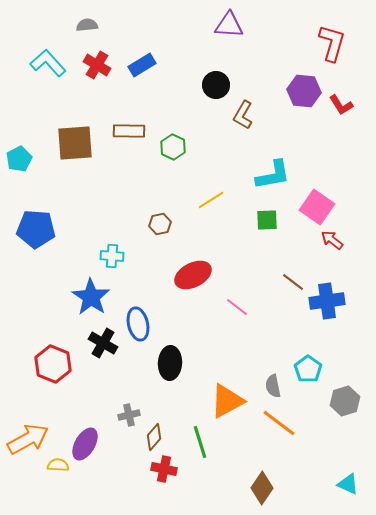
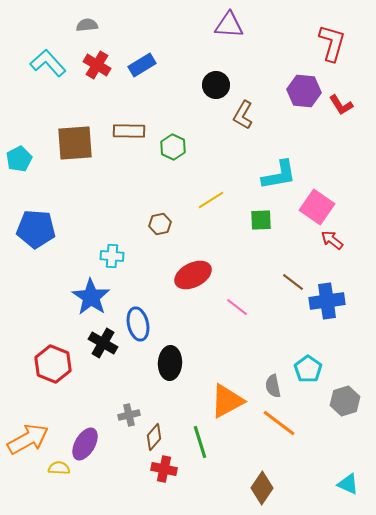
cyan L-shape at (273, 175): moved 6 px right
green square at (267, 220): moved 6 px left
yellow semicircle at (58, 465): moved 1 px right, 3 px down
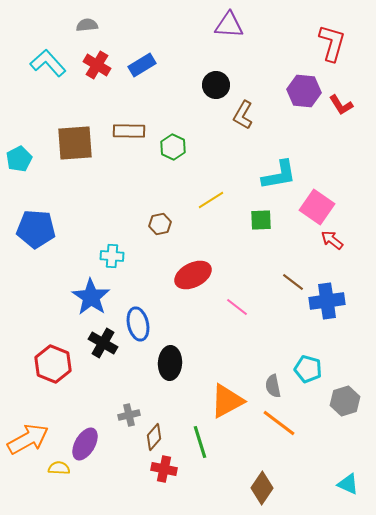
cyan pentagon at (308, 369): rotated 20 degrees counterclockwise
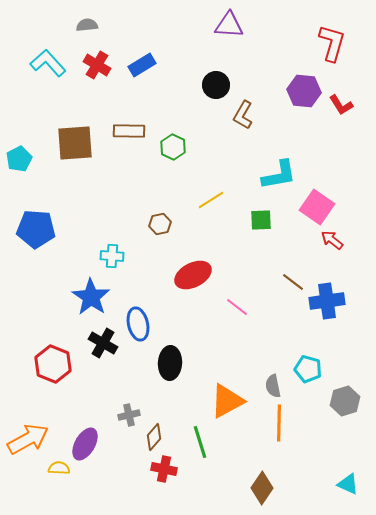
orange line at (279, 423): rotated 54 degrees clockwise
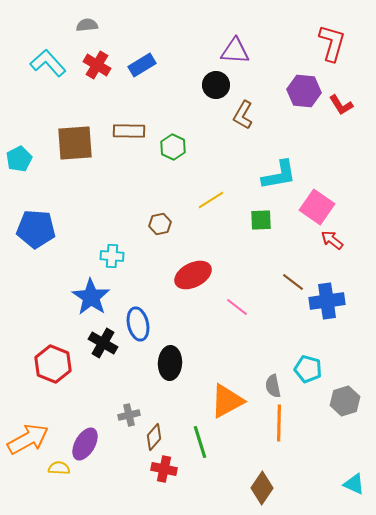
purple triangle at (229, 25): moved 6 px right, 26 px down
cyan triangle at (348, 484): moved 6 px right
